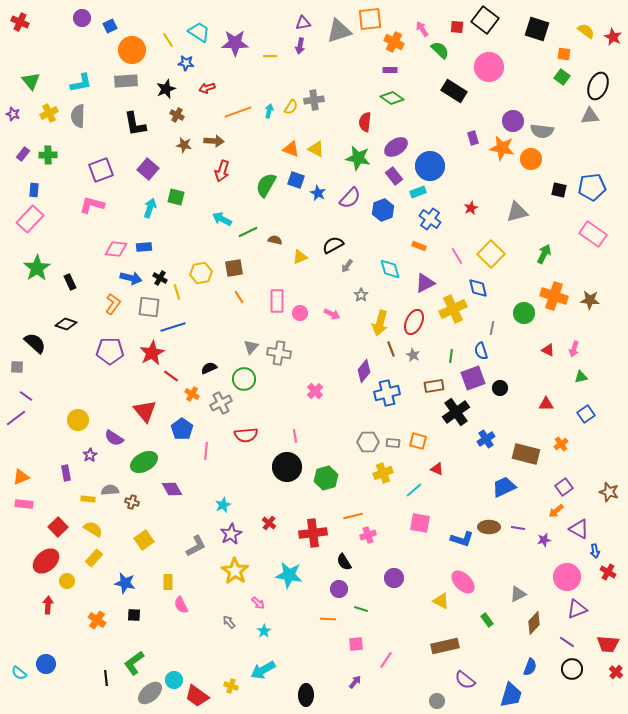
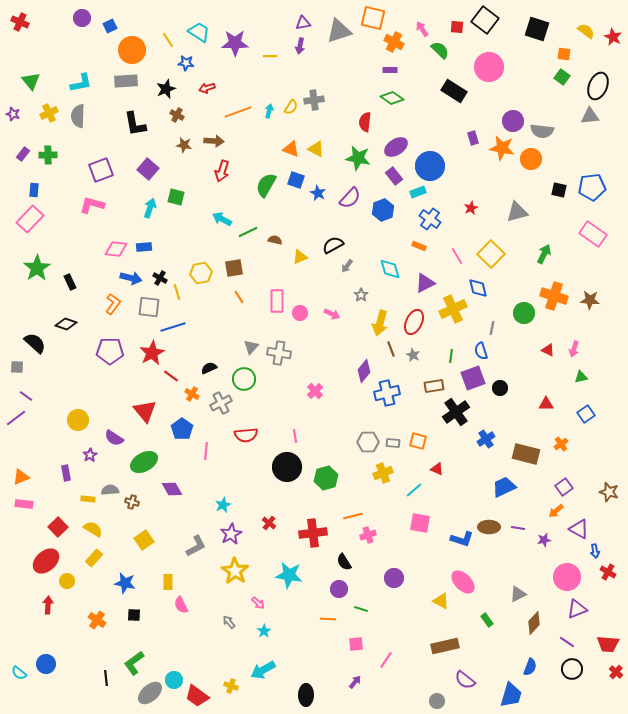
orange square at (370, 19): moved 3 px right, 1 px up; rotated 20 degrees clockwise
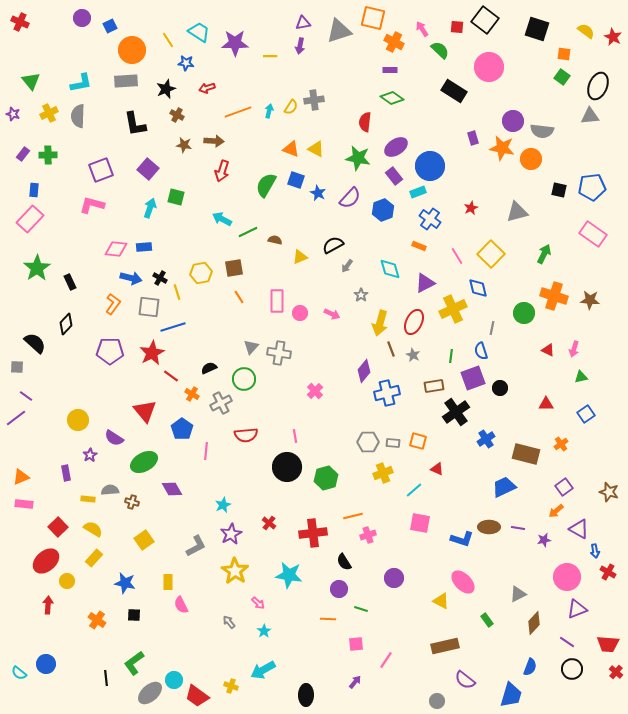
black diamond at (66, 324): rotated 65 degrees counterclockwise
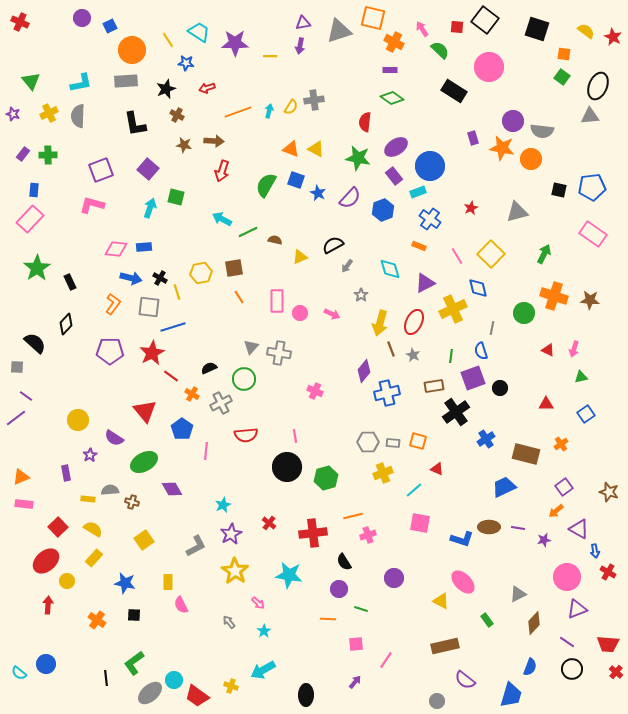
pink cross at (315, 391): rotated 21 degrees counterclockwise
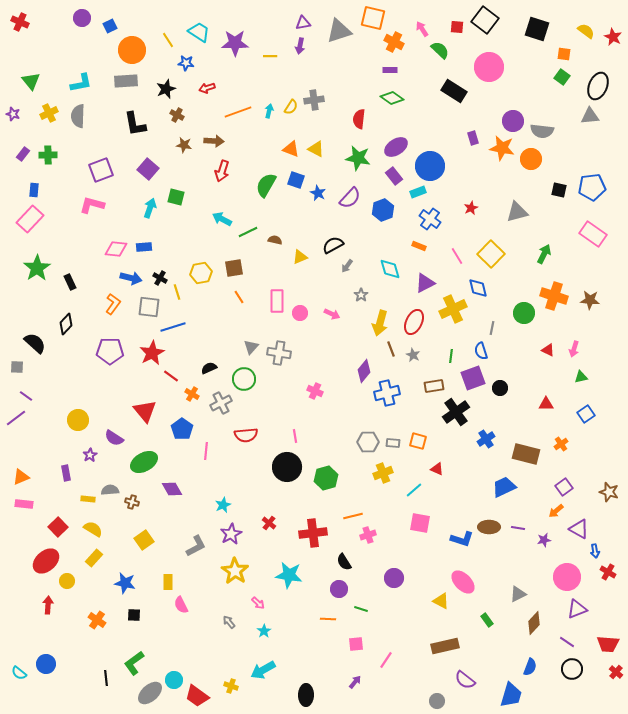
red semicircle at (365, 122): moved 6 px left, 3 px up
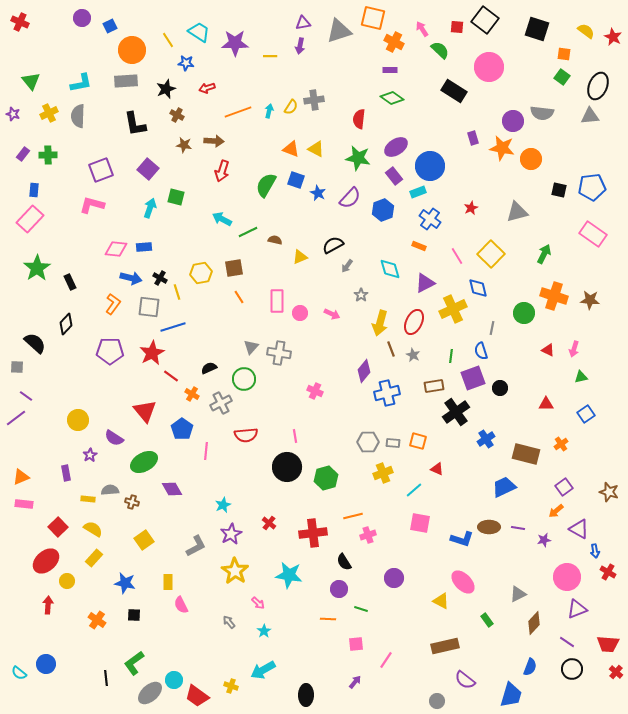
gray semicircle at (542, 131): moved 18 px up
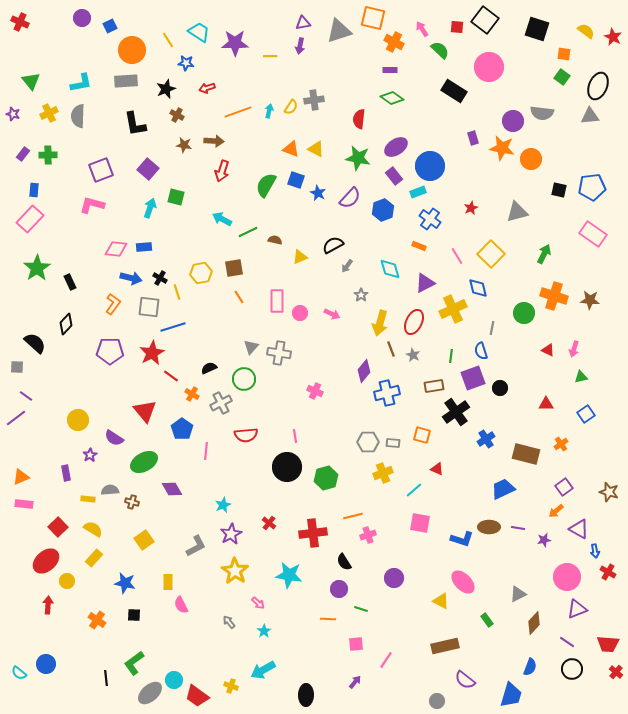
orange square at (418, 441): moved 4 px right, 6 px up
blue trapezoid at (504, 487): moved 1 px left, 2 px down
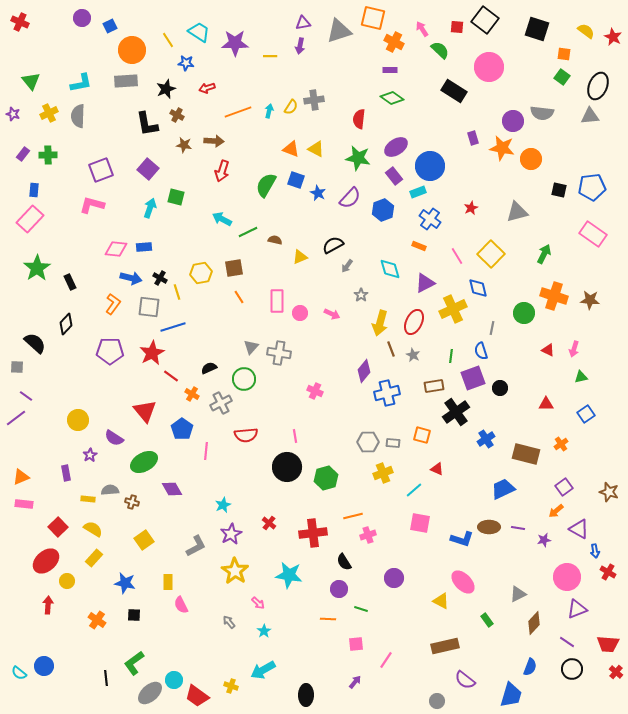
black L-shape at (135, 124): moved 12 px right
blue circle at (46, 664): moved 2 px left, 2 px down
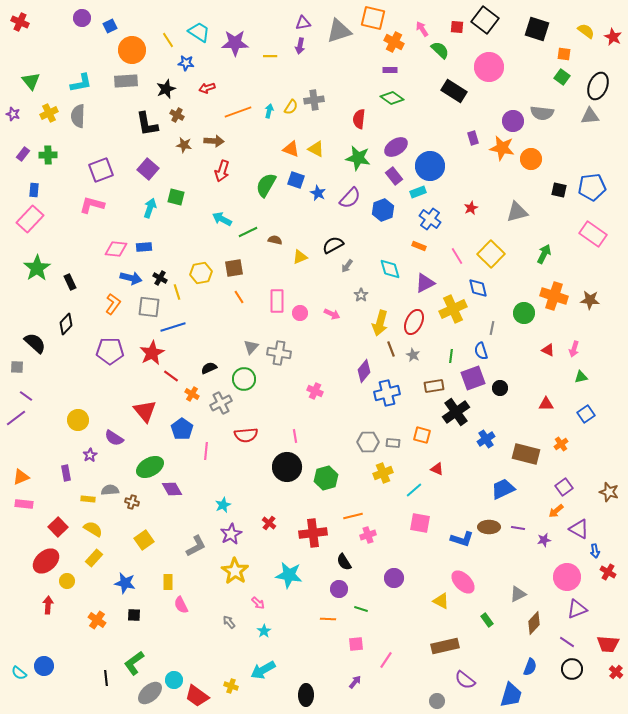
green ellipse at (144, 462): moved 6 px right, 5 px down
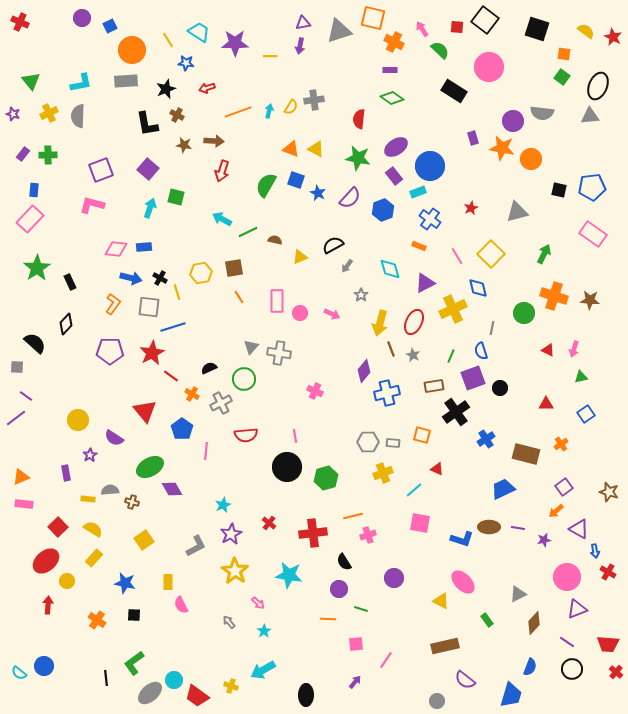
green line at (451, 356): rotated 16 degrees clockwise
